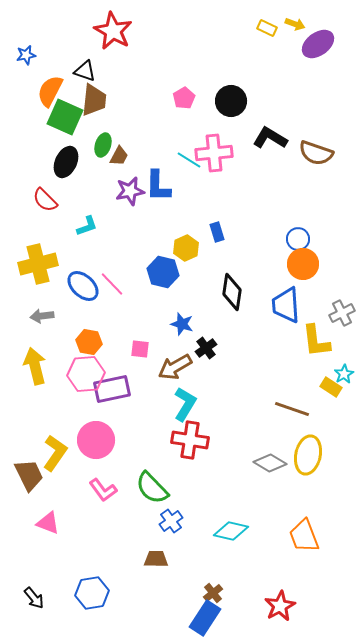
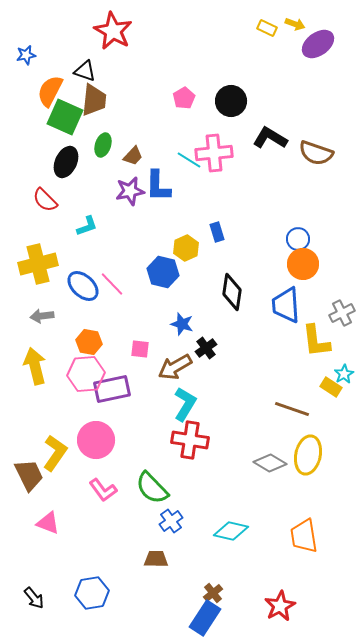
brown trapezoid at (119, 156): moved 14 px right; rotated 15 degrees clockwise
orange trapezoid at (304, 536): rotated 12 degrees clockwise
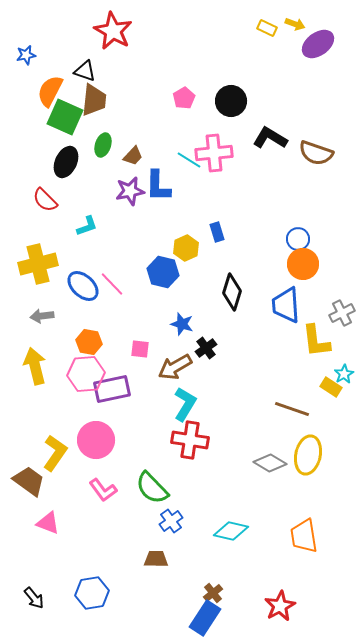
black diamond at (232, 292): rotated 9 degrees clockwise
brown trapezoid at (29, 475): moved 6 px down; rotated 28 degrees counterclockwise
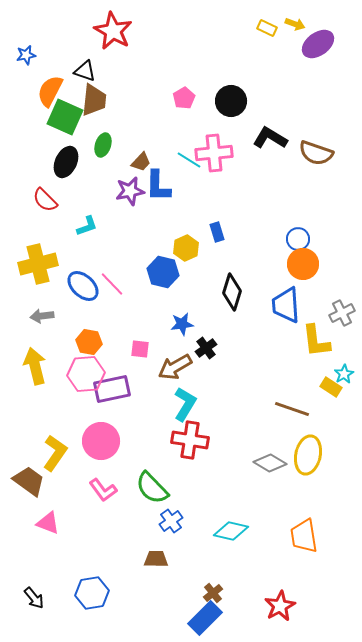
brown trapezoid at (133, 156): moved 8 px right, 6 px down
blue star at (182, 324): rotated 25 degrees counterclockwise
pink circle at (96, 440): moved 5 px right, 1 px down
blue rectangle at (205, 618): rotated 12 degrees clockwise
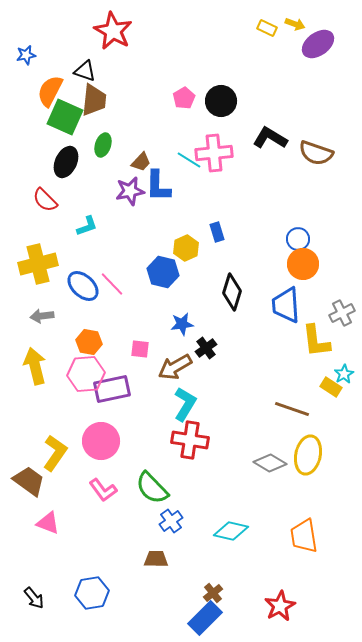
black circle at (231, 101): moved 10 px left
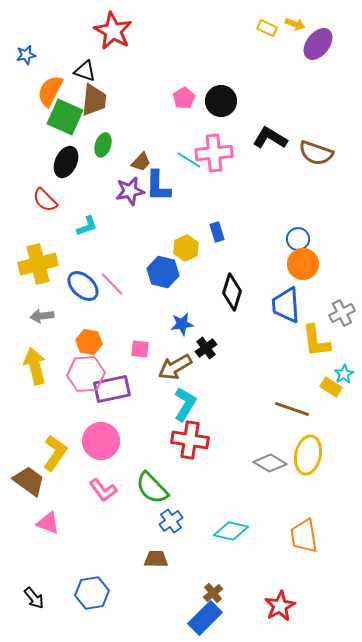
purple ellipse at (318, 44): rotated 16 degrees counterclockwise
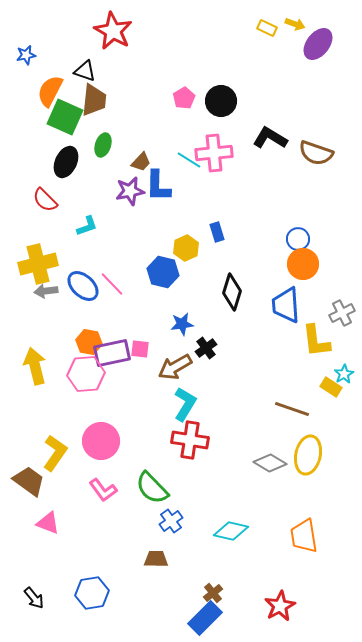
gray arrow at (42, 316): moved 4 px right, 25 px up
purple rectangle at (112, 389): moved 36 px up
